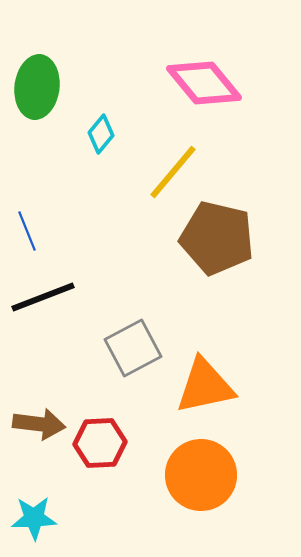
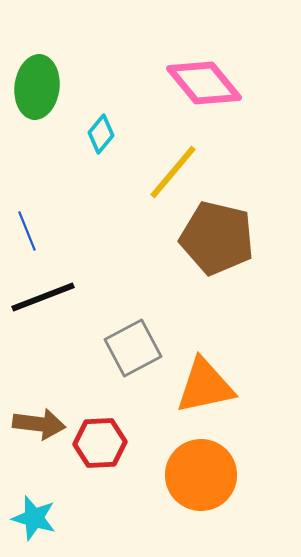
cyan star: rotated 18 degrees clockwise
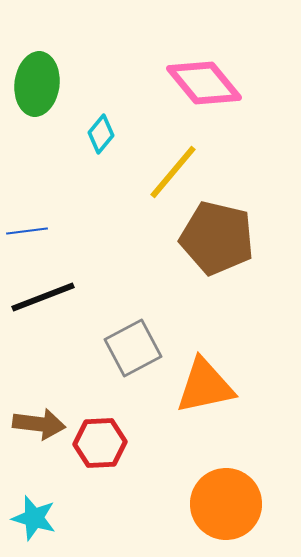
green ellipse: moved 3 px up
blue line: rotated 75 degrees counterclockwise
orange circle: moved 25 px right, 29 px down
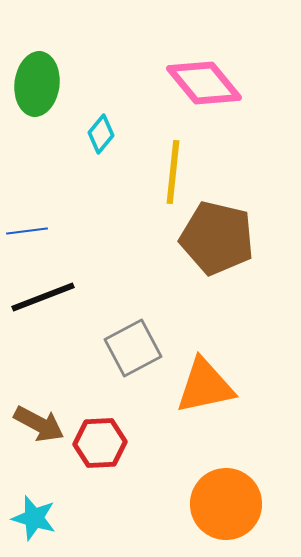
yellow line: rotated 34 degrees counterclockwise
brown arrow: rotated 21 degrees clockwise
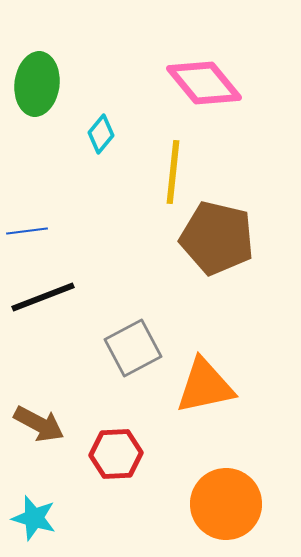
red hexagon: moved 16 px right, 11 px down
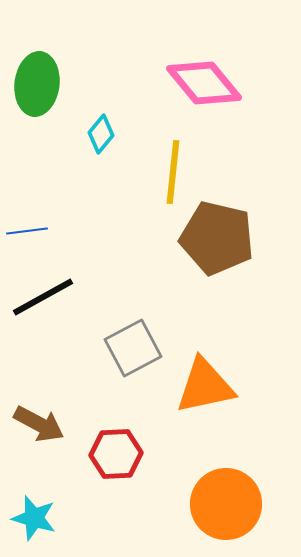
black line: rotated 8 degrees counterclockwise
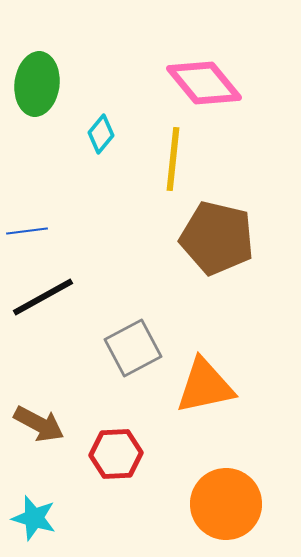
yellow line: moved 13 px up
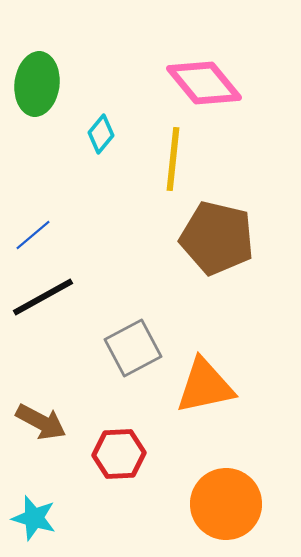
blue line: moved 6 px right, 4 px down; rotated 33 degrees counterclockwise
brown arrow: moved 2 px right, 2 px up
red hexagon: moved 3 px right
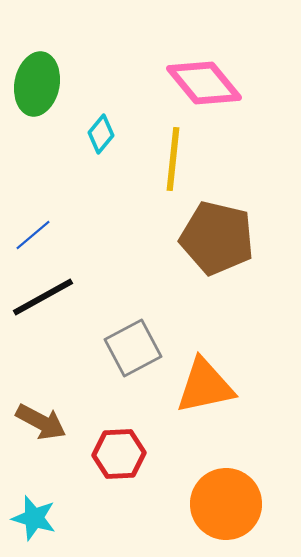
green ellipse: rotated 4 degrees clockwise
